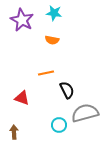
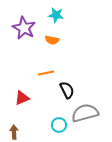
cyan star: moved 2 px right, 2 px down
purple star: moved 2 px right, 8 px down
red triangle: rotated 42 degrees counterclockwise
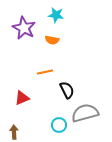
orange line: moved 1 px left, 1 px up
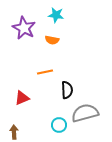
black semicircle: rotated 24 degrees clockwise
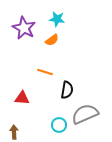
cyan star: moved 1 px right, 4 px down
orange semicircle: rotated 48 degrees counterclockwise
orange line: rotated 28 degrees clockwise
black semicircle: rotated 12 degrees clockwise
red triangle: rotated 28 degrees clockwise
gray semicircle: moved 1 px down; rotated 8 degrees counterclockwise
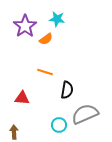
purple star: moved 1 px right, 2 px up; rotated 10 degrees clockwise
orange semicircle: moved 6 px left, 1 px up
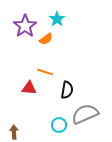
cyan star: rotated 28 degrees clockwise
red triangle: moved 7 px right, 10 px up
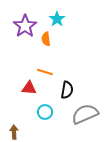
orange semicircle: rotated 120 degrees clockwise
cyan circle: moved 14 px left, 13 px up
